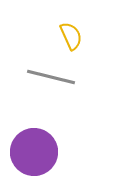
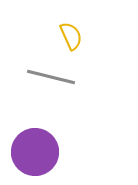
purple circle: moved 1 px right
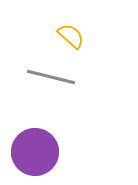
yellow semicircle: rotated 24 degrees counterclockwise
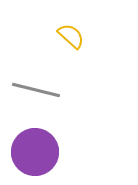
gray line: moved 15 px left, 13 px down
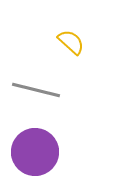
yellow semicircle: moved 6 px down
